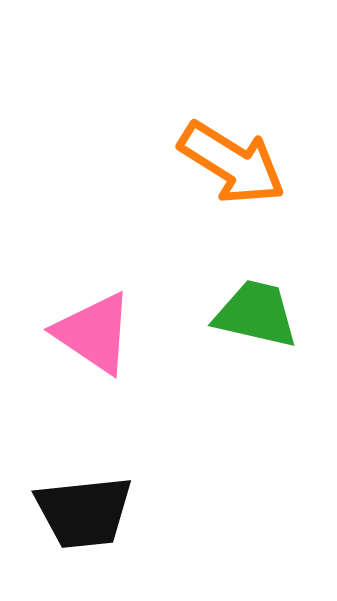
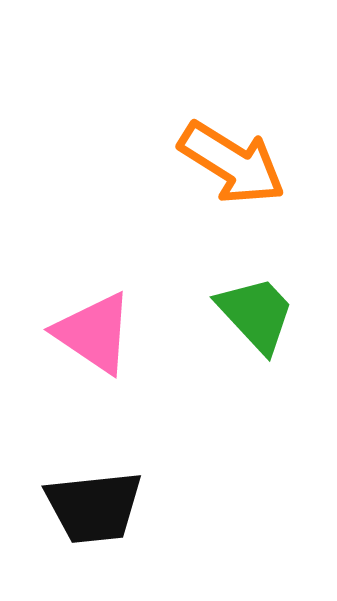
green trapezoid: rotated 34 degrees clockwise
black trapezoid: moved 10 px right, 5 px up
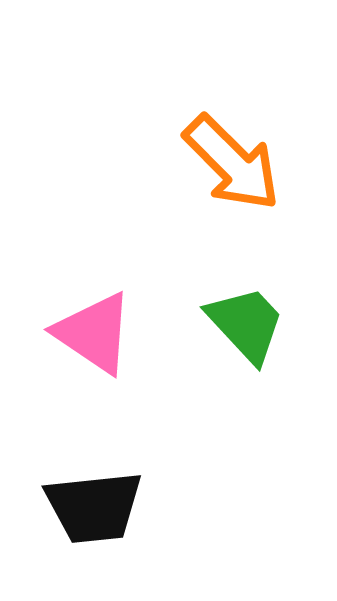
orange arrow: rotated 13 degrees clockwise
green trapezoid: moved 10 px left, 10 px down
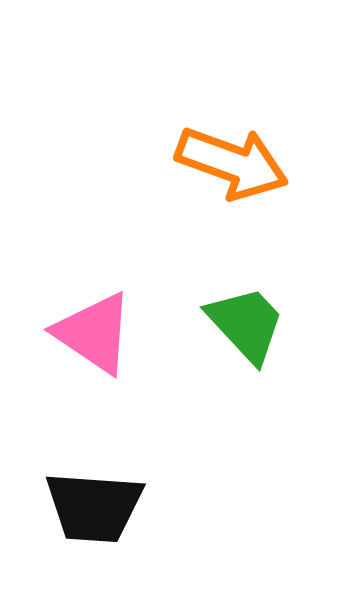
orange arrow: rotated 25 degrees counterclockwise
black trapezoid: rotated 10 degrees clockwise
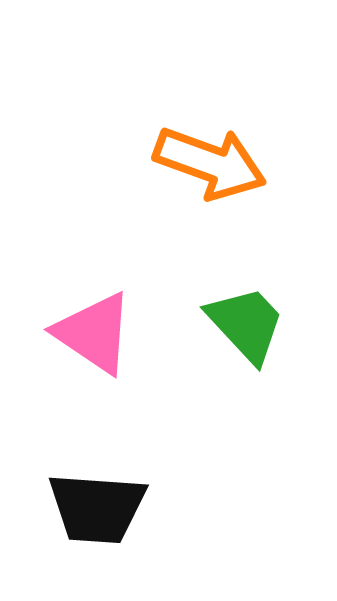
orange arrow: moved 22 px left
black trapezoid: moved 3 px right, 1 px down
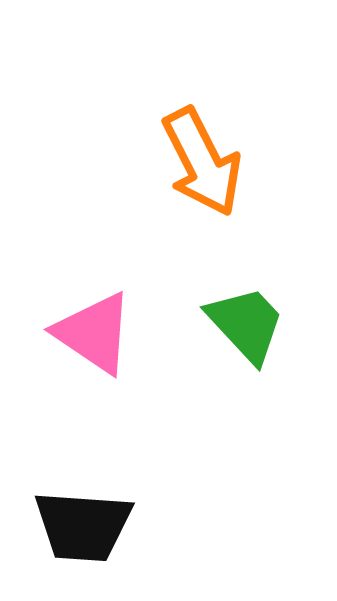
orange arrow: moved 8 px left, 1 px up; rotated 43 degrees clockwise
black trapezoid: moved 14 px left, 18 px down
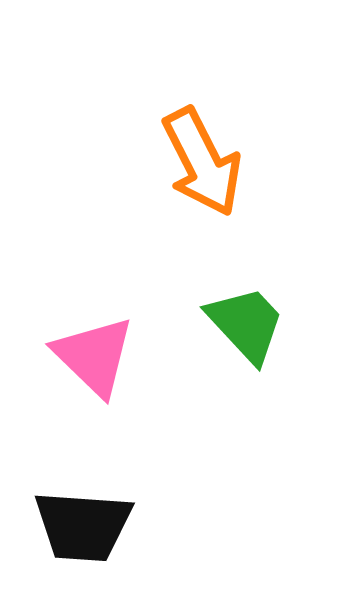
pink triangle: moved 23 px down; rotated 10 degrees clockwise
